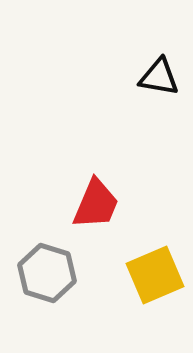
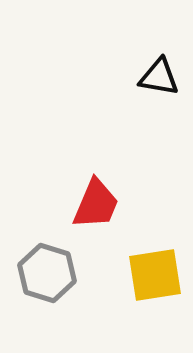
yellow square: rotated 14 degrees clockwise
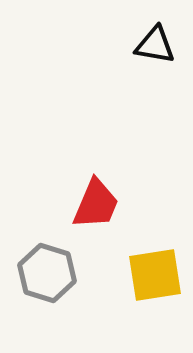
black triangle: moved 4 px left, 32 px up
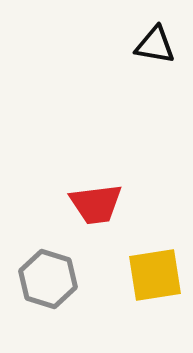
red trapezoid: rotated 60 degrees clockwise
gray hexagon: moved 1 px right, 6 px down
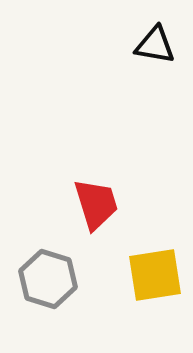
red trapezoid: rotated 100 degrees counterclockwise
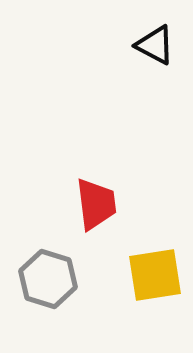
black triangle: rotated 18 degrees clockwise
red trapezoid: rotated 10 degrees clockwise
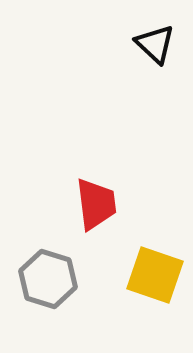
black triangle: moved 1 px up; rotated 15 degrees clockwise
yellow square: rotated 28 degrees clockwise
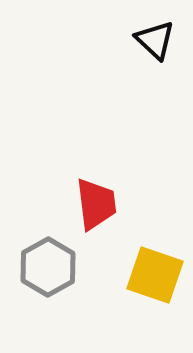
black triangle: moved 4 px up
gray hexagon: moved 12 px up; rotated 14 degrees clockwise
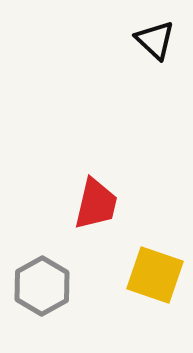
red trapezoid: rotated 20 degrees clockwise
gray hexagon: moved 6 px left, 19 px down
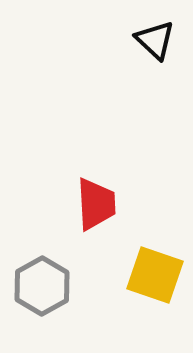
red trapezoid: rotated 16 degrees counterclockwise
